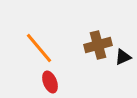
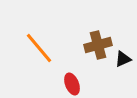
black triangle: moved 2 px down
red ellipse: moved 22 px right, 2 px down
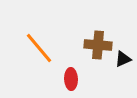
brown cross: rotated 20 degrees clockwise
red ellipse: moved 1 px left, 5 px up; rotated 20 degrees clockwise
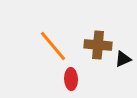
orange line: moved 14 px right, 2 px up
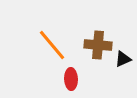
orange line: moved 1 px left, 1 px up
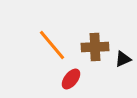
brown cross: moved 3 px left, 2 px down; rotated 8 degrees counterclockwise
red ellipse: rotated 40 degrees clockwise
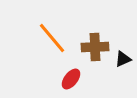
orange line: moved 7 px up
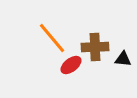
black triangle: rotated 30 degrees clockwise
red ellipse: moved 14 px up; rotated 15 degrees clockwise
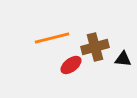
orange line: rotated 64 degrees counterclockwise
brown cross: rotated 12 degrees counterclockwise
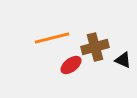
black triangle: moved 1 px down; rotated 18 degrees clockwise
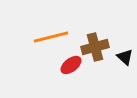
orange line: moved 1 px left, 1 px up
black triangle: moved 2 px right, 3 px up; rotated 18 degrees clockwise
